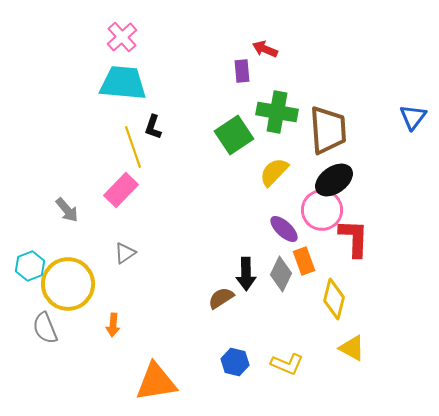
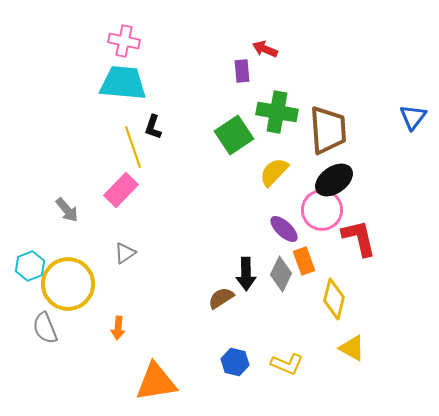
pink cross: moved 2 px right, 4 px down; rotated 36 degrees counterclockwise
red L-shape: moved 5 px right; rotated 15 degrees counterclockwise
orange arrow: moved 5 px right, 3 px down
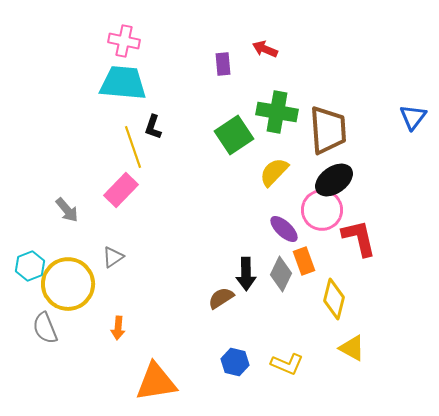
purple rectangle: moved 19 px left, 7 px up
gray triangle: moved 12 px left, 4 px down
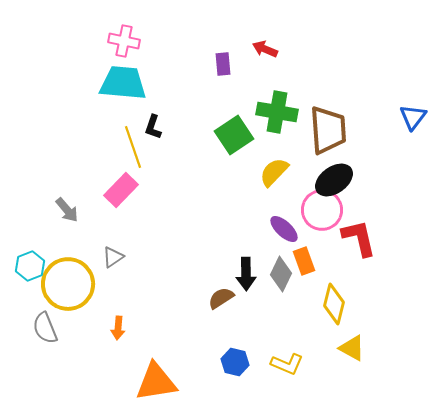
yellow diamond: moved 5 px down
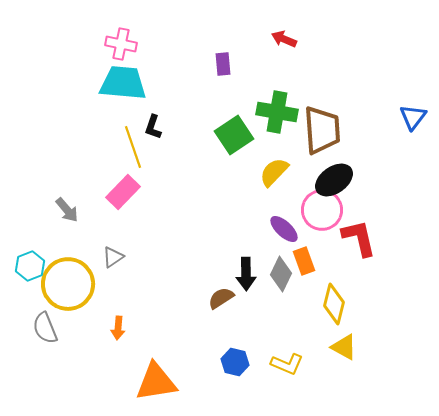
pink cross: moved 3 px left, 3 px down
red arrow: moved 19 px right, 10 px up
brown trapezoid: moved 6 px left
pink rectangle: moved 2 px right, 2 px down
yellow triangle: moved 8 px left, 1 px up
